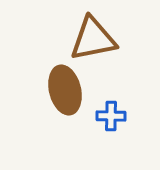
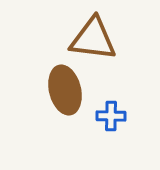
brown triangle: rotated 18 degrees clockwise
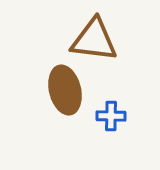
brown triangle: moved 1 px right, 1 px down
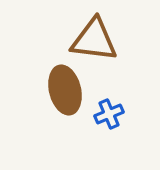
blue cross: moved 2 px left, 2 px up; rotated 24 degrees counterclockwise
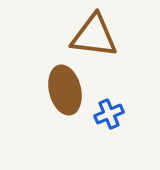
brown triangle: moved 4 px up
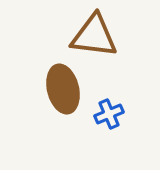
brown ellipse: moved 2 px left, 1 px up
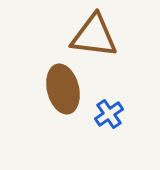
blue cross: rotated 12 degrees counterclockwise
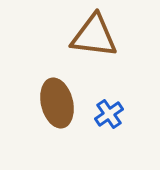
brown ellipse: moved 6 px left, 14 px down
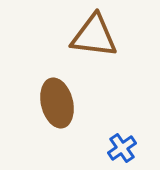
blue cross: moved 13 px right, 34 px down
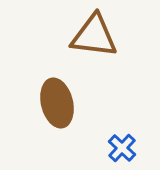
blue cross: rotated 12 degrees counterclockwise
